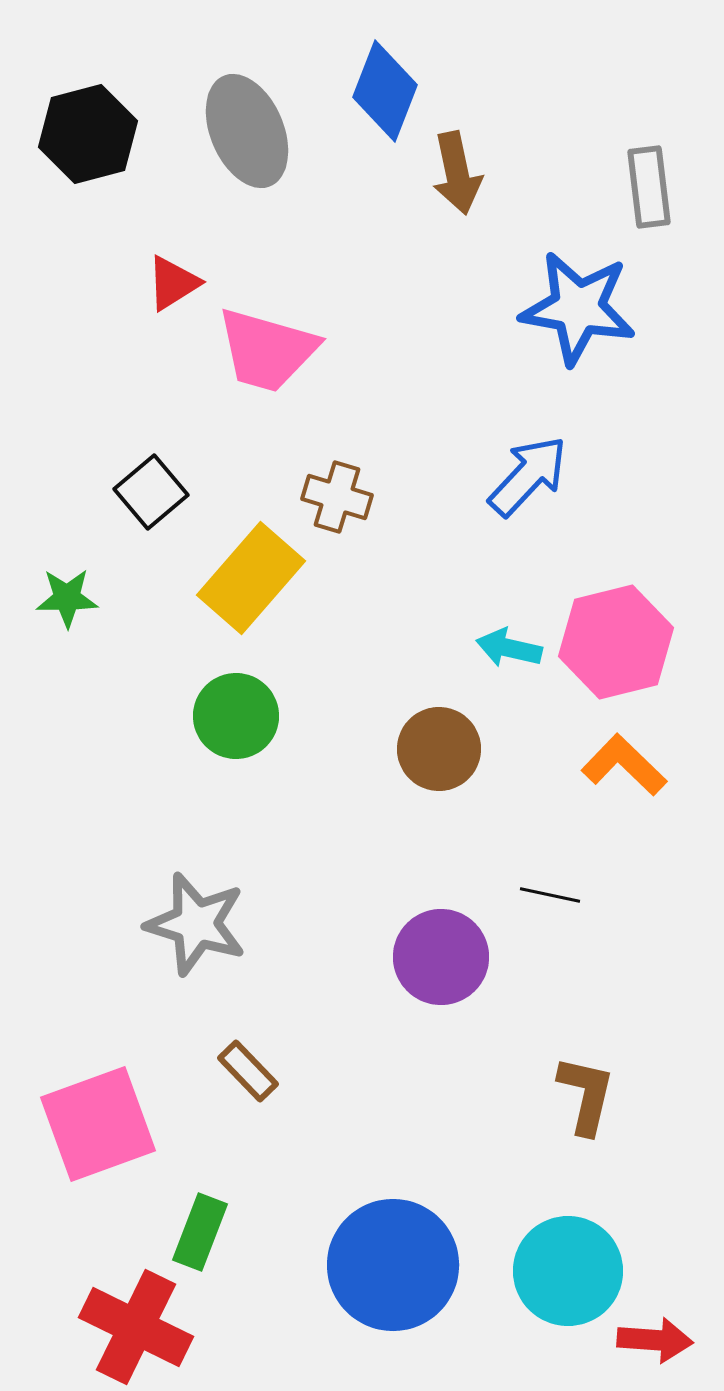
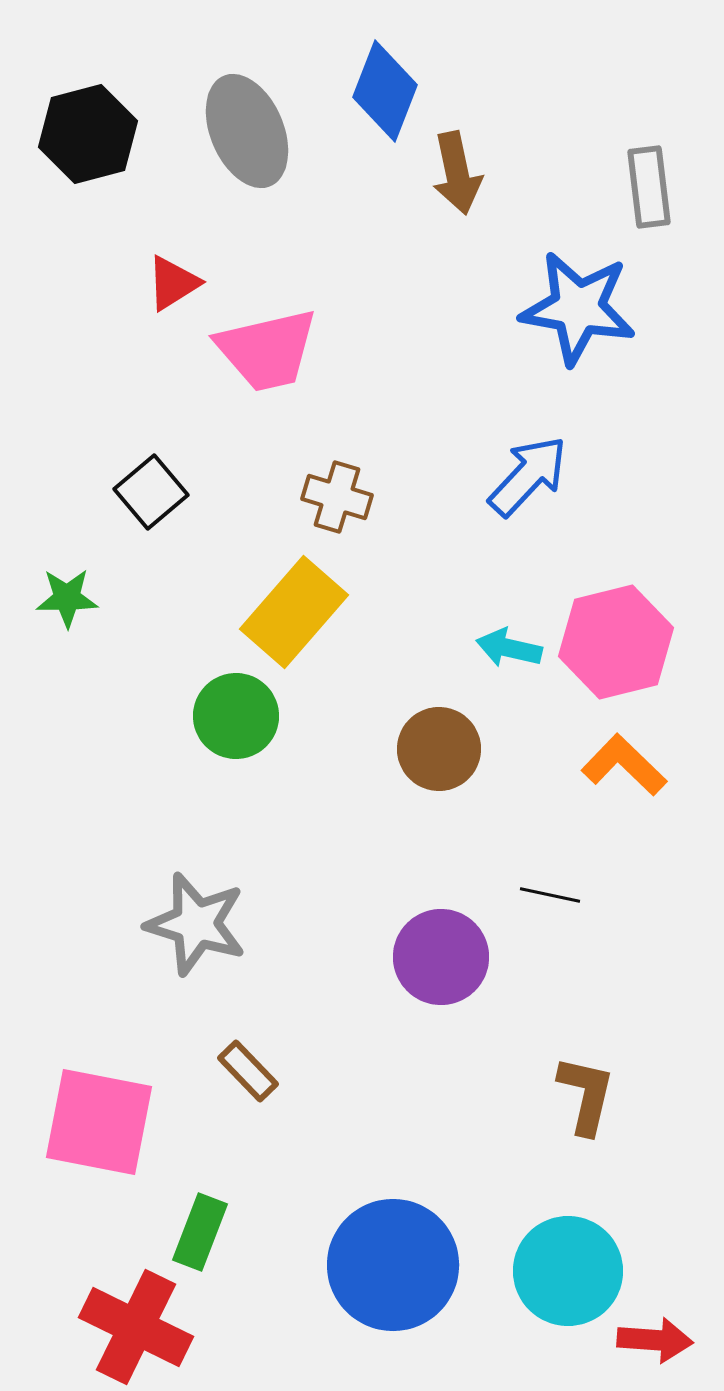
pink trapezoid: rotated 29 degrees counterclockwise
yellow rectangle: moved 43 px right, 34 px down
pink square: moved 1 px right, 2 px up; rotated 31 degrees clockwise
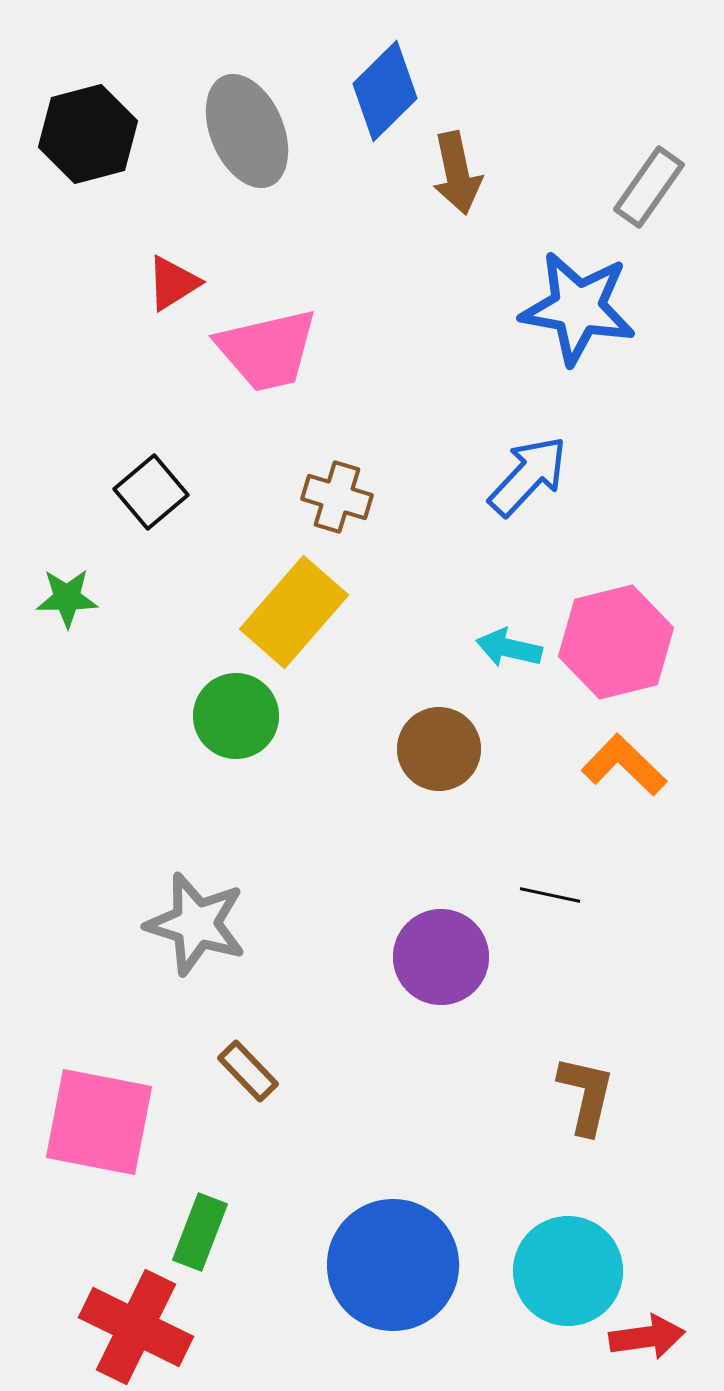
blue diamond: rotated 24 degrees clockwise
gray rectangle: rotated 42 degrees clockwise
red arrow: moved 8 px left, 3 px up; rotated 12 degrees counterclockwise
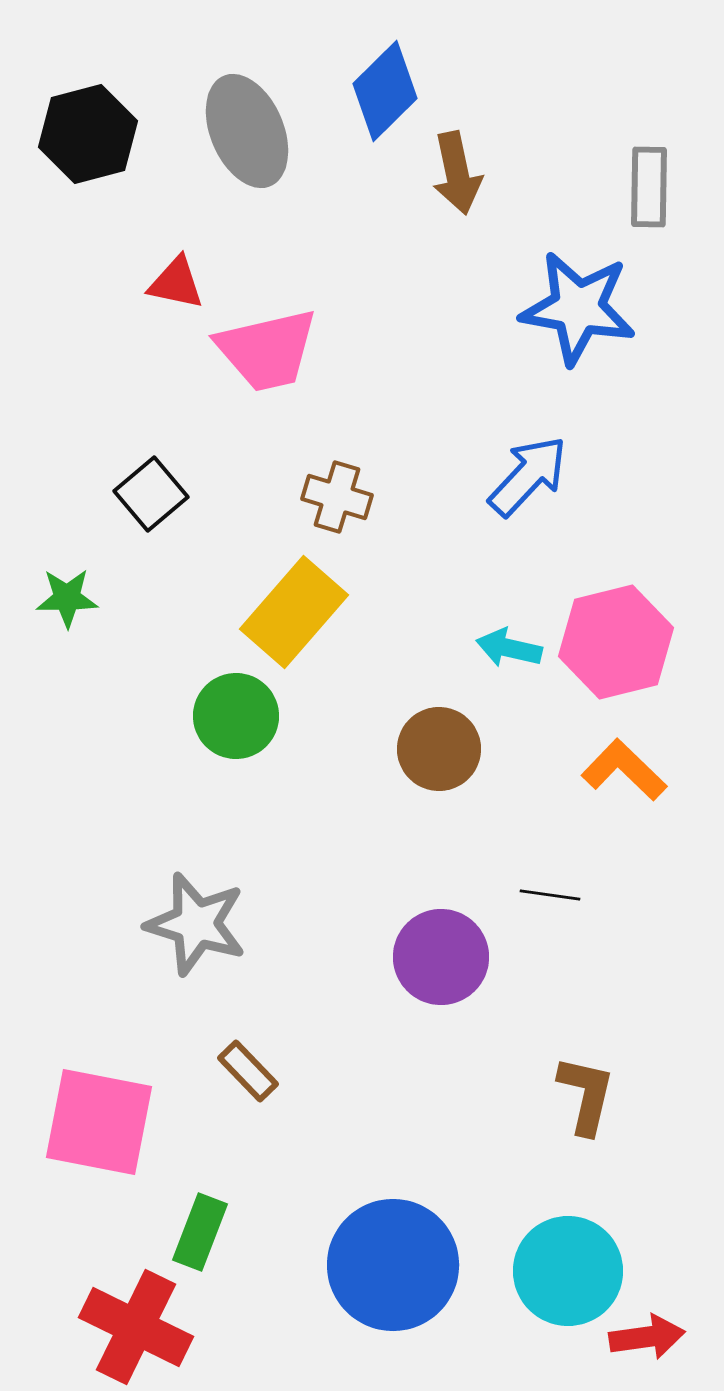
gray rectangle: rotated 34 degrees counterclockwise
red triangle: moved 3 px right; rotated 44 degrees clockwise
black square: moved 2 px down
orange L-shape: moved 5 px down
black line: rotated 4 degrees counterclockwise
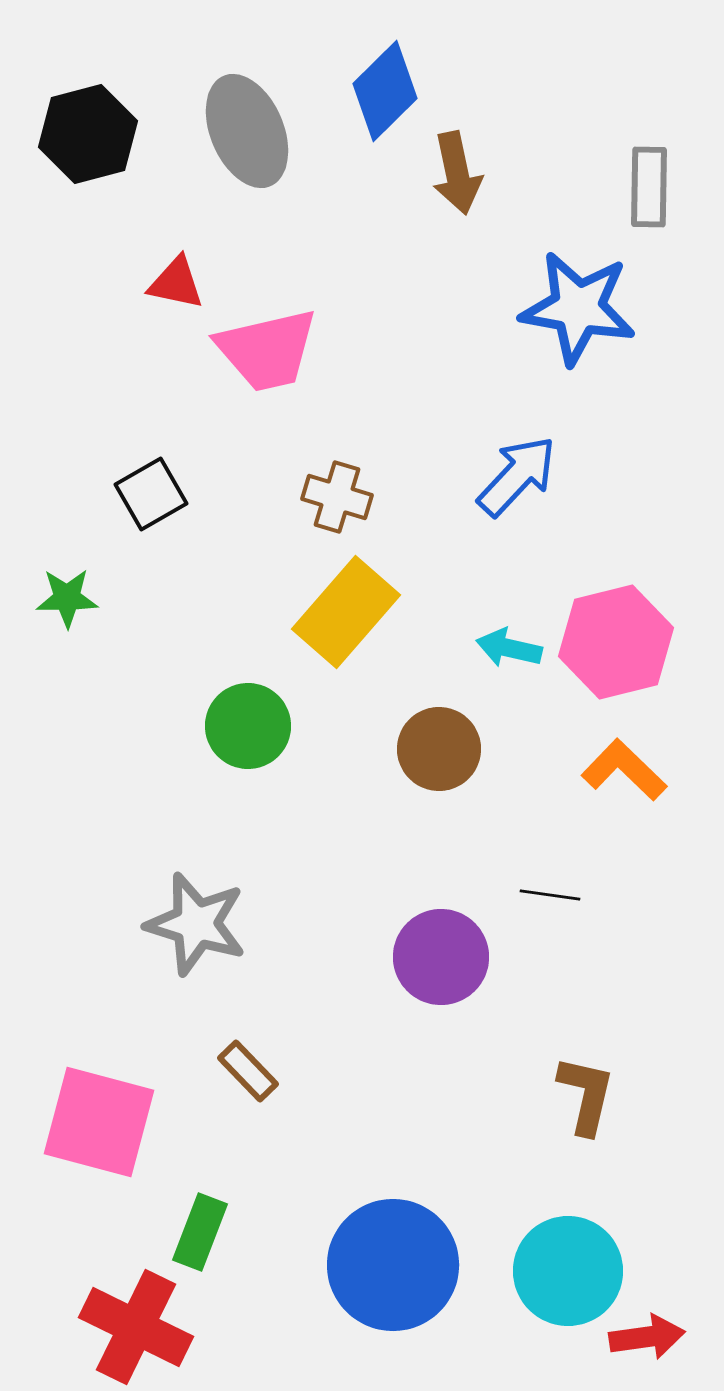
blue arrow: moved 11 px left
black square: rotated 10 degrees clockwise
yellow rectangle: moved 52 px right
green circle: moved 12 px right, 10 px down
pink square: rotated 4 degrees clockwise
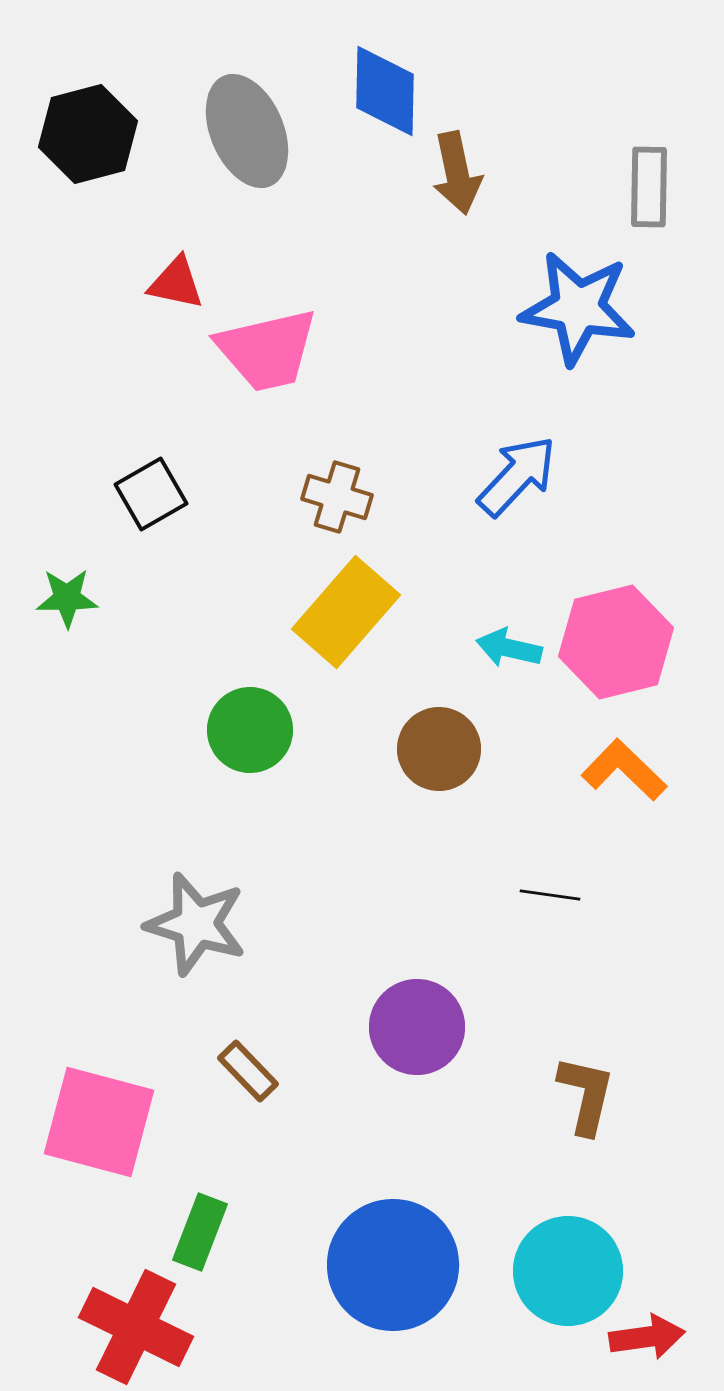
blue diamond: rotated 44 degrees counterclockwise
green circle: moved 2 px right, 4 px down
purple circle: moved 24 px left, 70 px down
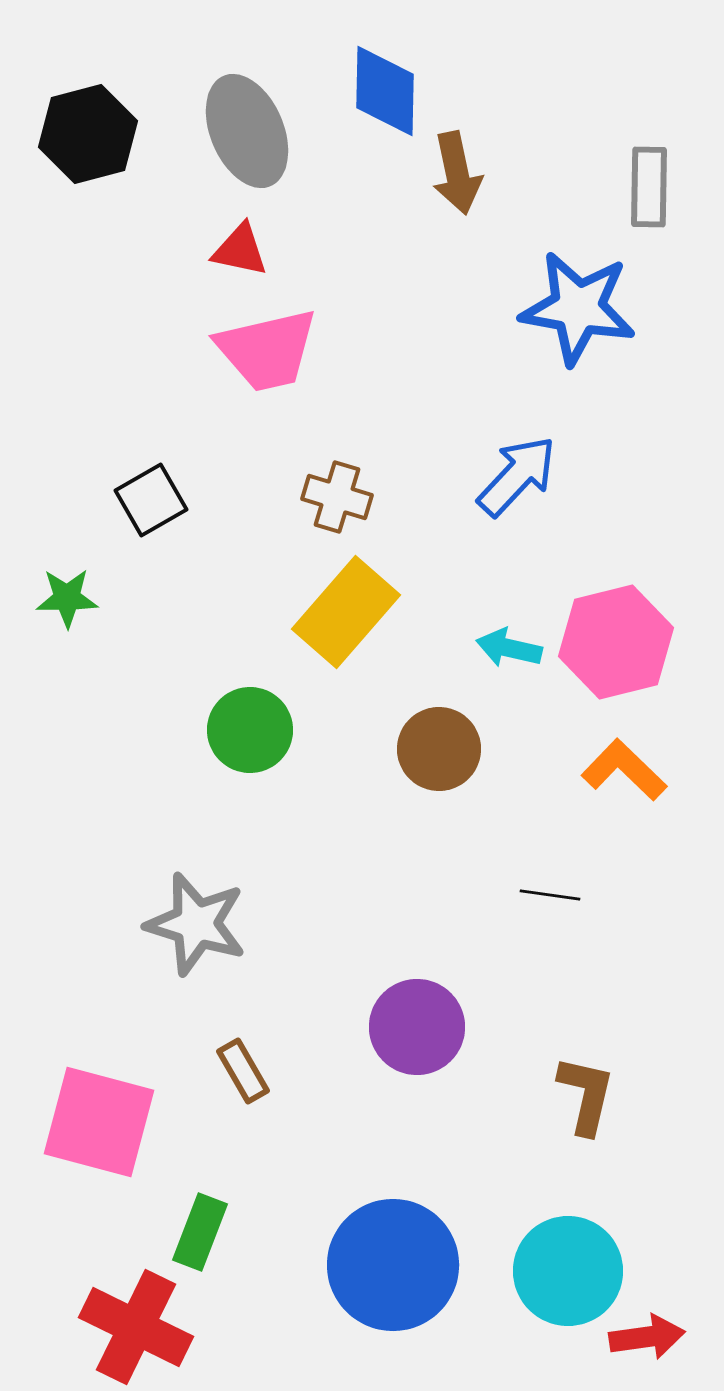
red triangle: moved 64 px right, 33 px up
black square: moved 6 px down
brown rectangle: moved 5 px left; rotated 14 degrees clockwise
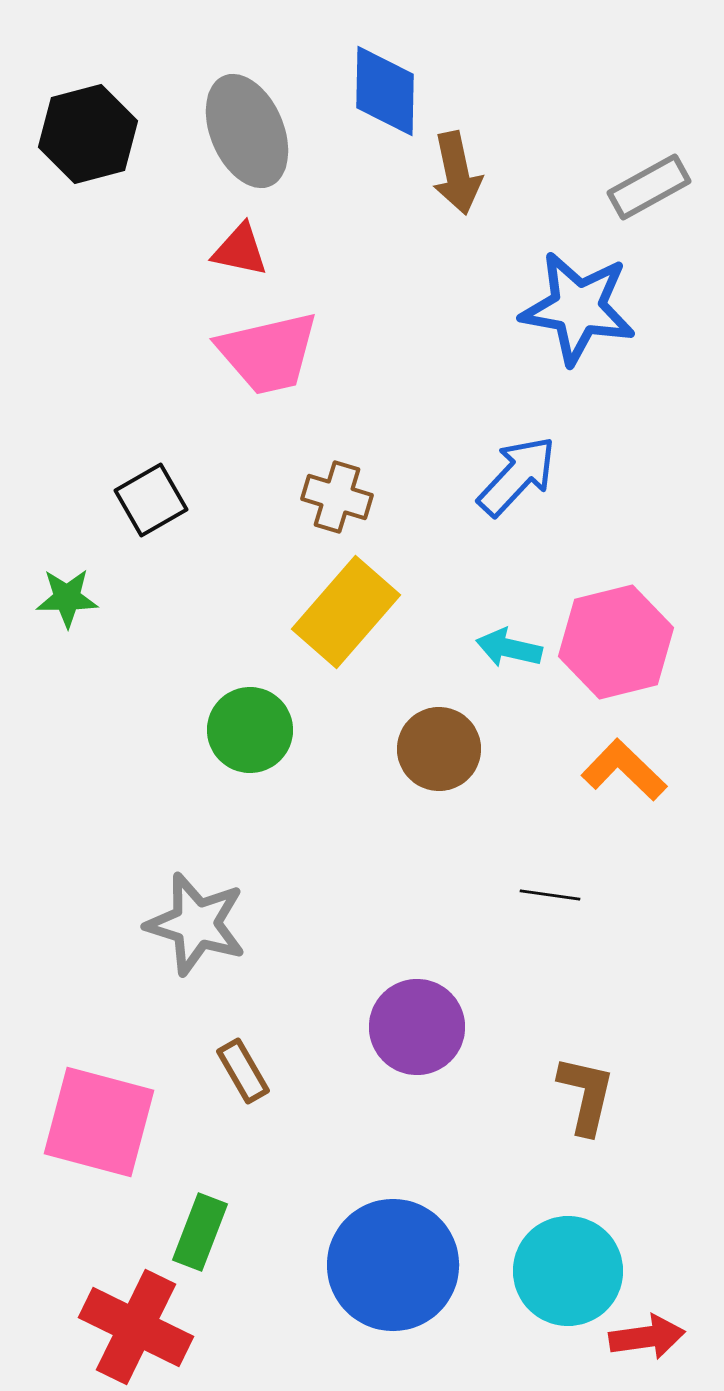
gray rectangle: rotated 60 degrees clockwise
pink trapezoid: moved 1 px right, 3 px down
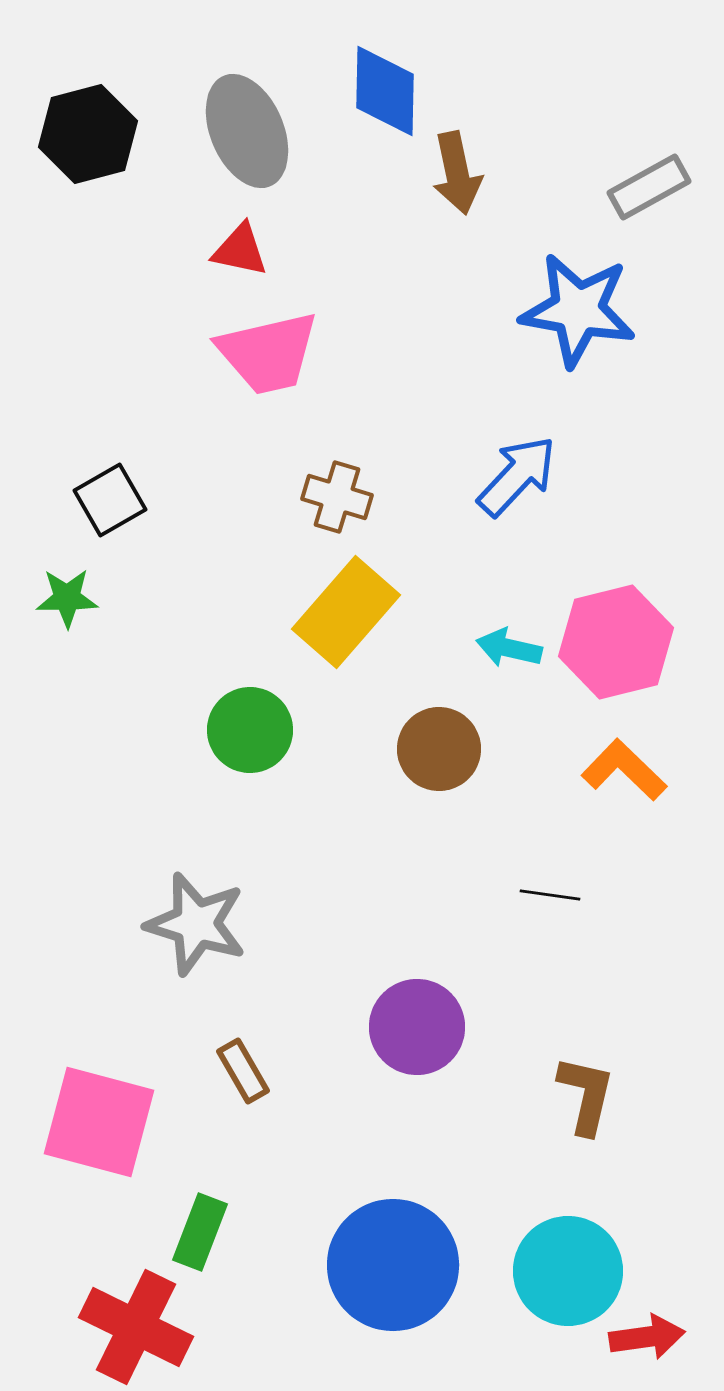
blue star: moved 2 px down
black square: moved 41 px left
